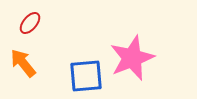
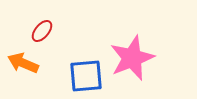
red ellipse: moved 12 px right, 8 px down
orange arrow: rotated 28 degrees counterclockwise
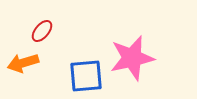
pink star: rotated 9 degrees clockwise
orange arrow: rotated 40 degrees counterclockwise
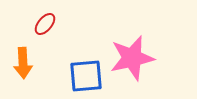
red ellipse: moved 3 px right, 7 px up
orange arrow: rotated 76 degrees counterclockwise
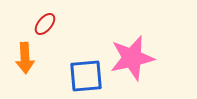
orange arrow: moved 2 px right, 5 px up
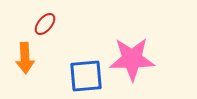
pink star: moved 1 px down; rotated 12 degrees clockwise
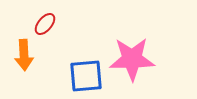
orange arrow: moved 1 px left, 3 px up
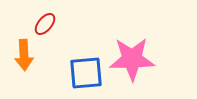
blue square: moved 3 px up
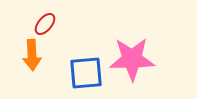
orange arrow: moved 8 px right
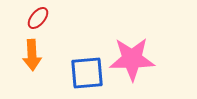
red ellipse: moved 7 px left, 6 px up
blue square: moved 1 px right
